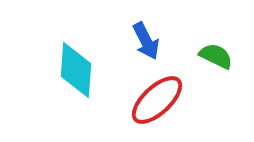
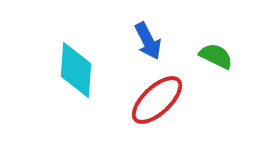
blue arrow: moved 2 px right
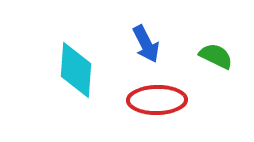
blue arrow: moved 2 px left, 3 px down
red ellipse: rotated 42 degrees clockwise
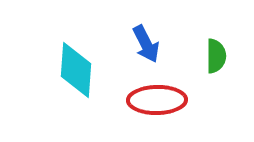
green semicircle: rotated 64 degrees clockwise
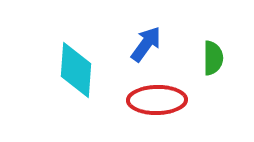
blue arrow: rotated 117 degrees counterclockwise
green semicircle: moved 3 px left, 2 px down
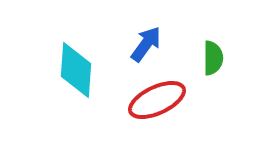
red ellipse: rotated 24 degrees counterclockwise
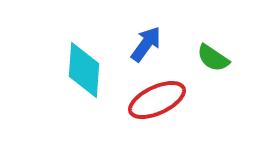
green semicircle: rotated 124 degrees clockwise
cyan diamond: moved 8 px right
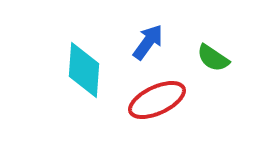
blue arrow: moved 2 px right, 2 px up
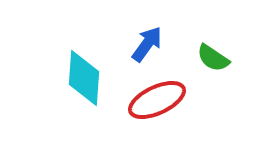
blue arrow: moved 1 px left, 2 px down
cyan diamond: moved 8 px down
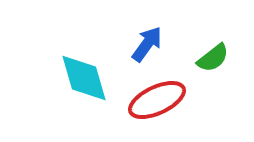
green semicircle: rotated 72 degrees counterclockwise
cyan diamond: rotated 20 degrees counterclockwise
